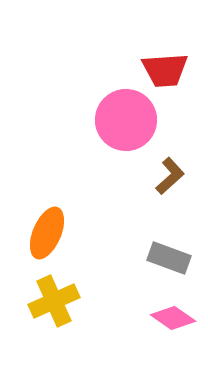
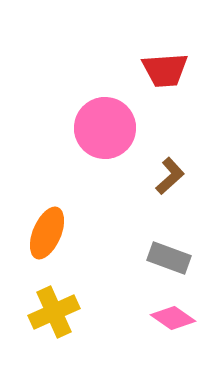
pink circle: moved 21 px left, 8 px down
yellow cross: moved 11 px down
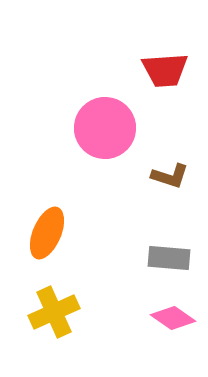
brown L-shape: rotated 60 degrees clockwise
gray rectangle: rotated 15 degrees counterclockwise
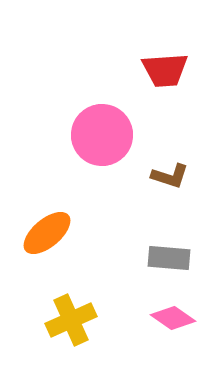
pink circle: moved 3 px left, 7 px down
orange ellipse: rotated 27 degrees clockwise
yellow cross: moved 17 px right, 8 px down
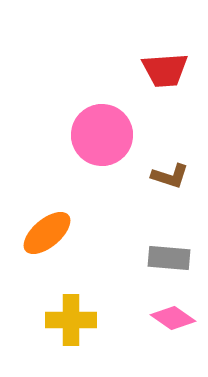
yellow cross: rotated 24 degrees clockwise
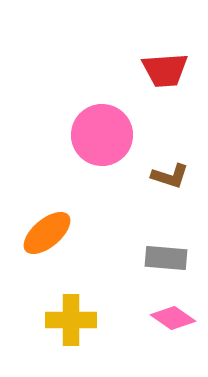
gray rectangle: moved 3 px left
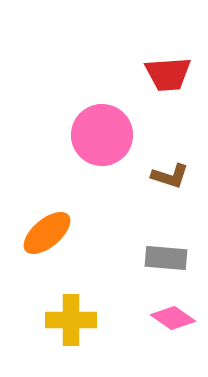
red trapezoid: moved 3 px right, 4 px down
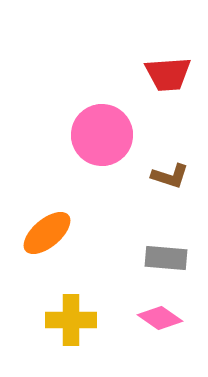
pink diamond: moved 13 px left
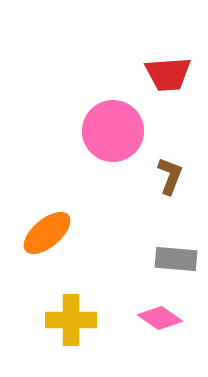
pink circle: moved 11 px right, 4 px up
brown L-shape: rotated 87 degrees counterclockwise
gray rectangle: moved 10 px right, 1 px down
